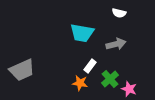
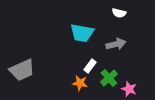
green cross: moved 1 px left, 1 px up
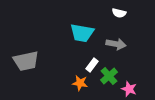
gray arrow: rotated 24 degrees clockwise
white rectangle: moved 2 px right, 1 px up
gray trapezoid: moved 4 px right, 9 px up; rotated 12 degrees clockwise
green cross: moved 2 px up
